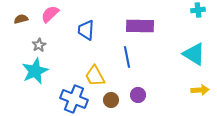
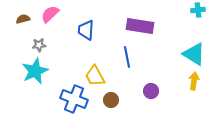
brown semicircle: moved 2 px right
purple rectangle: rotated 8 degrees clockwise
gray star: rotated 24 degrees clockwise
yellow arrow: moved 6 px left, 9 px up; rotated 78 degrees counterclockwise
purple circle: moved 13 px right, 4 px up
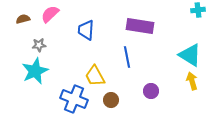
cyan triangle: moved 4 px left, 1 px down
yellow arrow: moved 2 px left; rotated 24 degrees counterclockwise
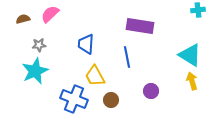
blue trapezoid: moved 14 px down
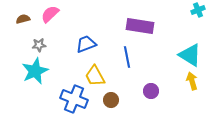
cyan cross: rotated 16 degrees counterclockwise
blue trapezoid: rotated 65 degrees clockwise
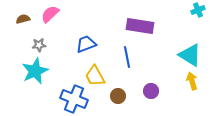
brown circle: moved 7 px right, 4 px up
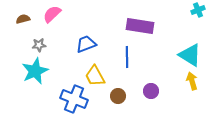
pink semicircle: moved 2 px right
blue line: rotated 10 degrees clockwise
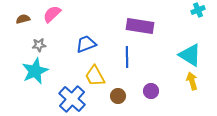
blue cross: moved 2 px left; rotated 20 degrees clockwise
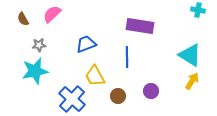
cyan cross: rotated 32 degrees clockwise
brown semicircle: rotated 104 degrees counterclockwise
cyan star: rotated 12 degrees clockwise
yellow arrow: rotated 48 degrees clockwise
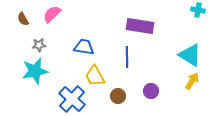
blue trapezoid: moved 2 px left, 3 px down; rotated 30 degrees clockwise
